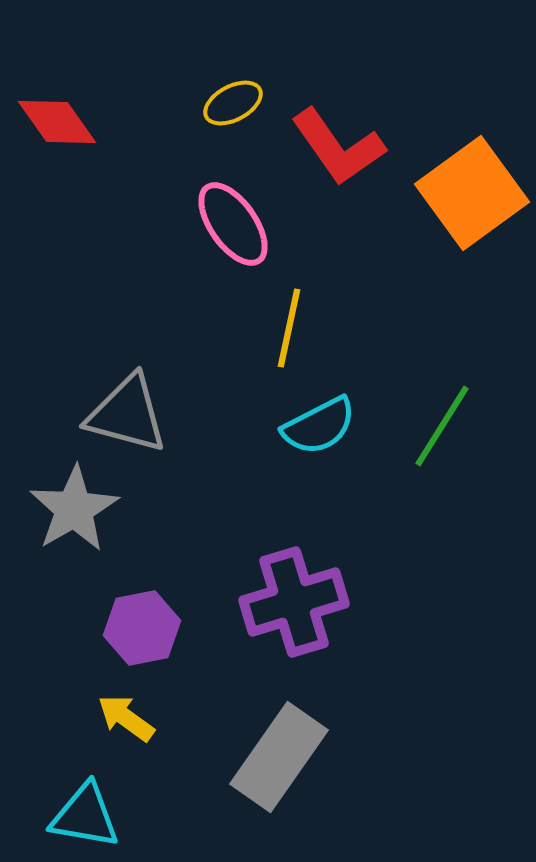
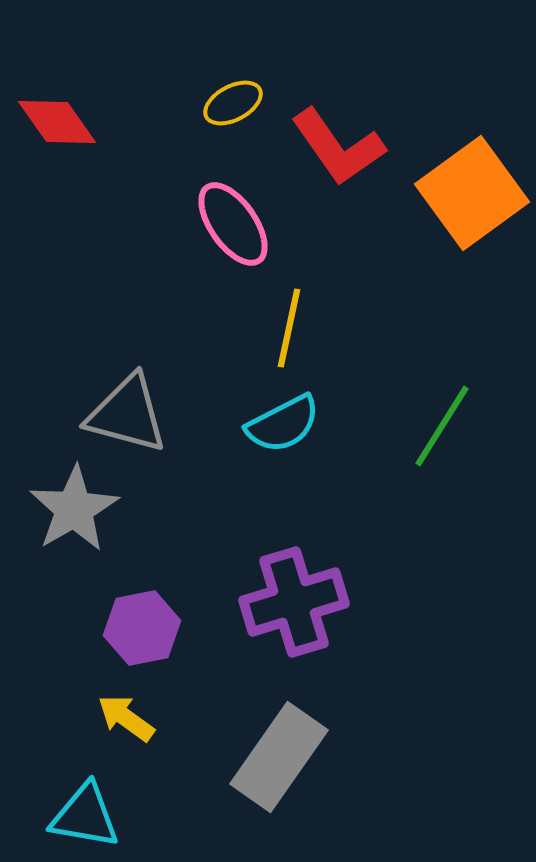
cyan semicircle: moved 36 px left, 2 px up
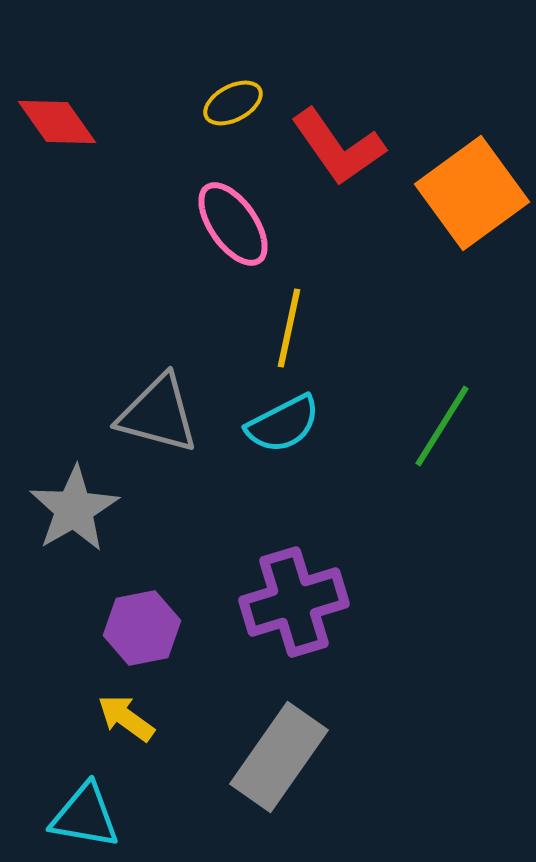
gray triangle: moved 31 px right
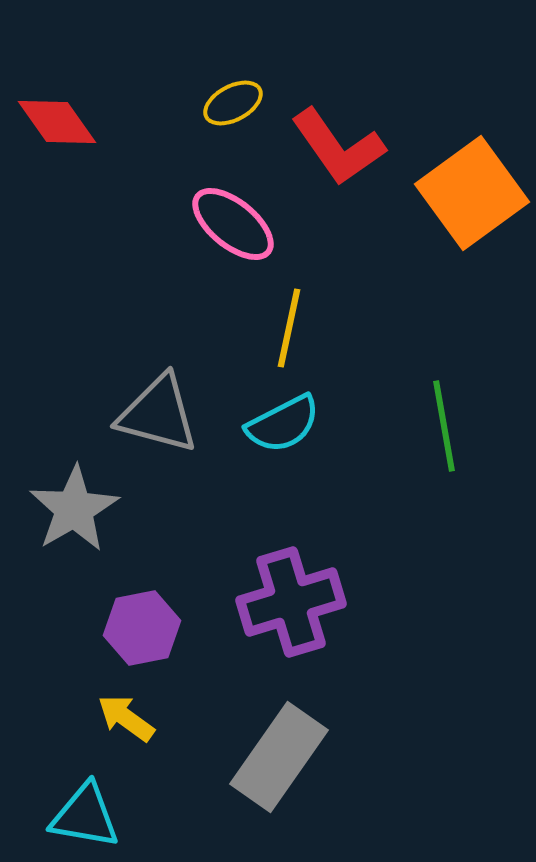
pink ellipse: rotated 16 degrees counterclockwise
green line: moved 2 px right; rotated 42 degrees counterclockwise
purple cross: moved 3 px left
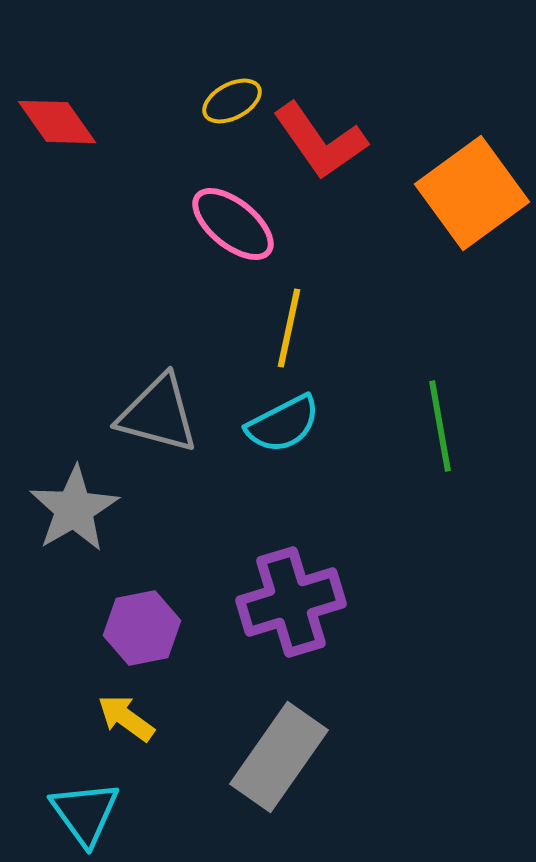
yellow ellipse: moved 1 px left, 2 px up
red L-shape: moved 18 px left, 6 px up
green line: moved 4 px left
cyan triangle: moved 3 px up; rotated 44 degrees clockwise
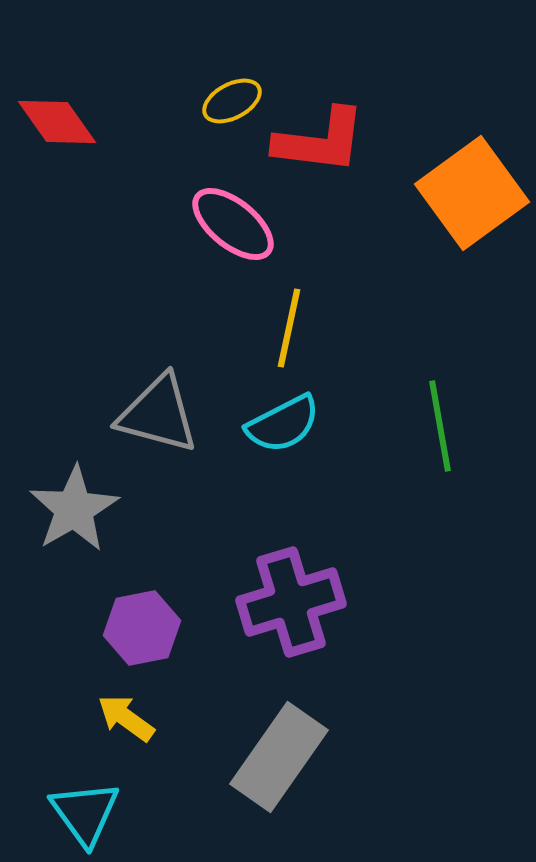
red L-shape: rotated 48 degrees counterclockwise
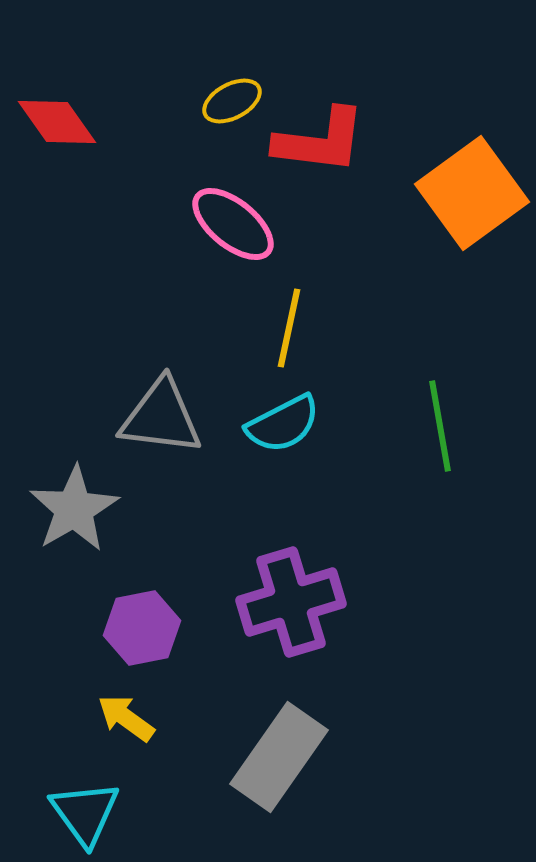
gray triangle: moved 3 px right, 3 px down; rotated 8 degrees counterclockwise
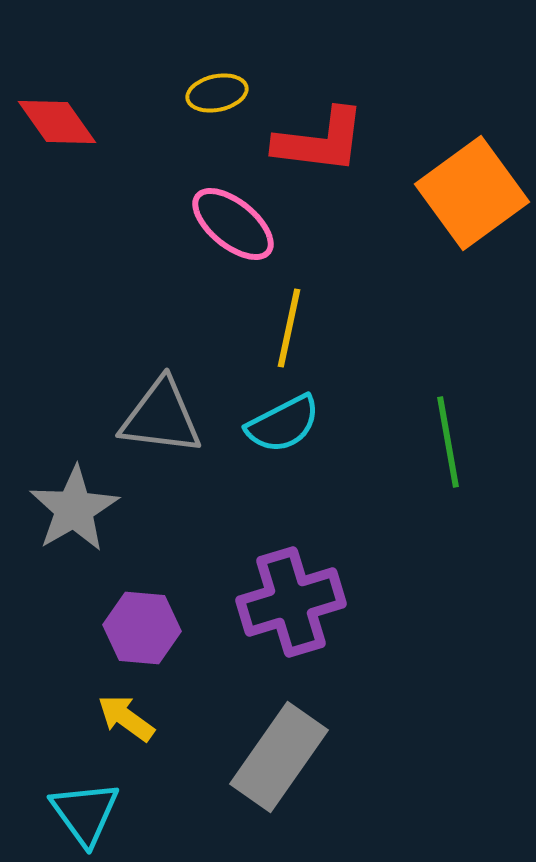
yellow ellipse: moved 15 px left, 8 px up; rotated 16 degrees clockwise
green line: moved 8 px right, 16 px down
purple hexagon: rotated 16 degrees clockwise
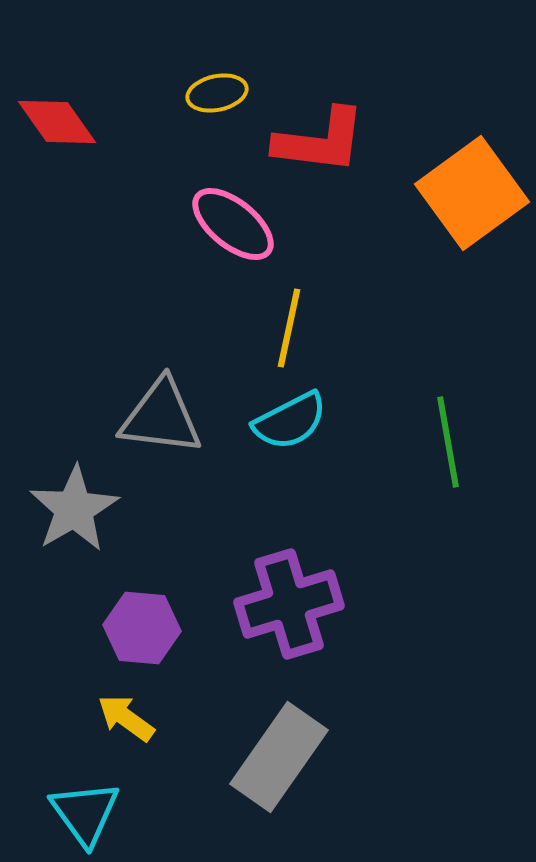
cyan semicircle: moved 7 px right, 3 px up
purple cross: moved 2 px left, 2 px down
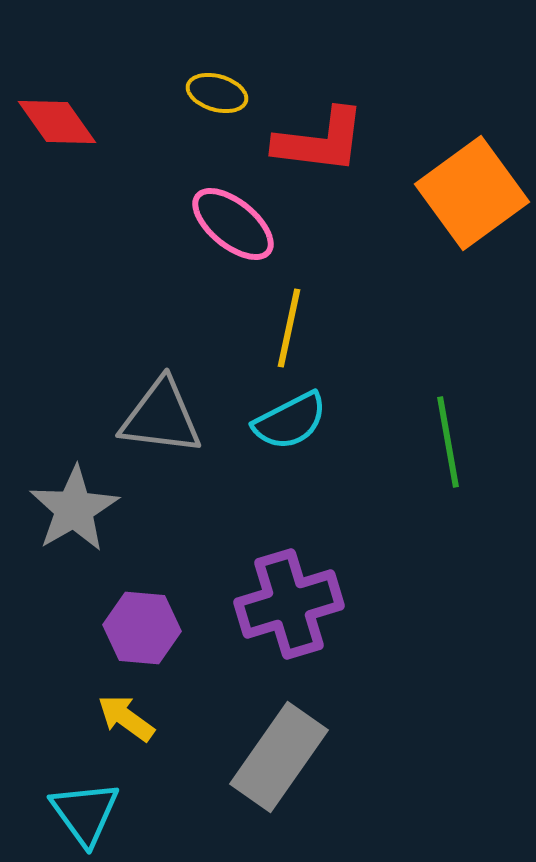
yellow ellipse: rotated 28 degrees clockwise
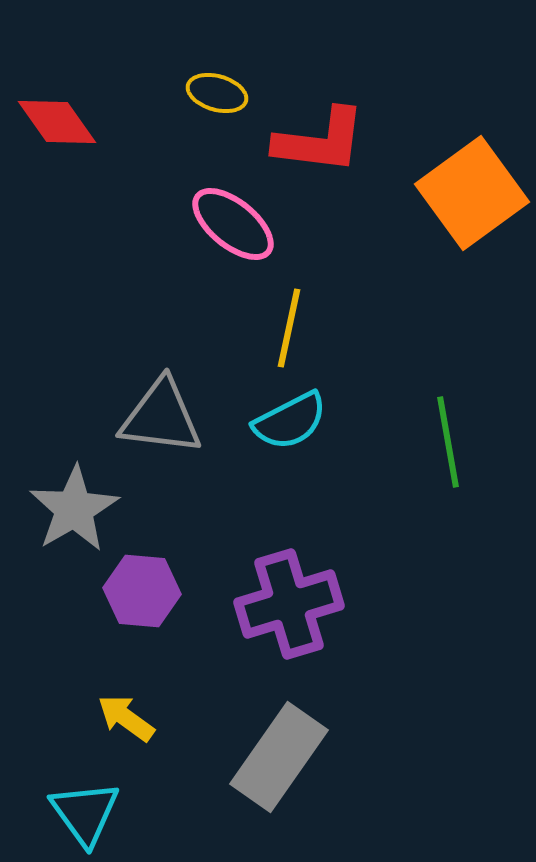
purple hexagon: moved 37 px up
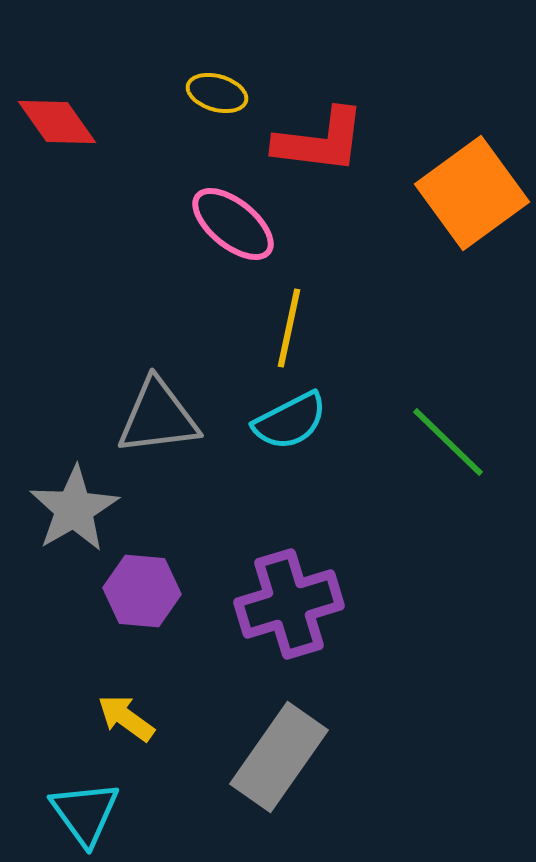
gray triangle: moved 3 px left; rotated 14 degrees counterclockwise
green line: rotated 36 degrees counterclockwise
